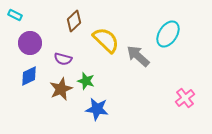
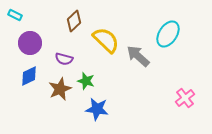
purple semicircle: moved 1 px right
brown star: moved 1 px left
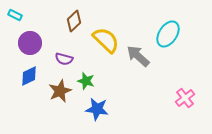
brown star: moved 2 px down
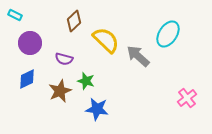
blue diamond: moved 2 px left, 3 px down
pink cross: moved 2 px right
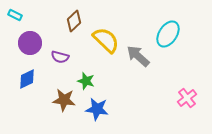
purple semicircle: moved 4 px left, 2 px up
brown star: moved 4 px right, 9 px down; rotated 30 degrees clockwise
